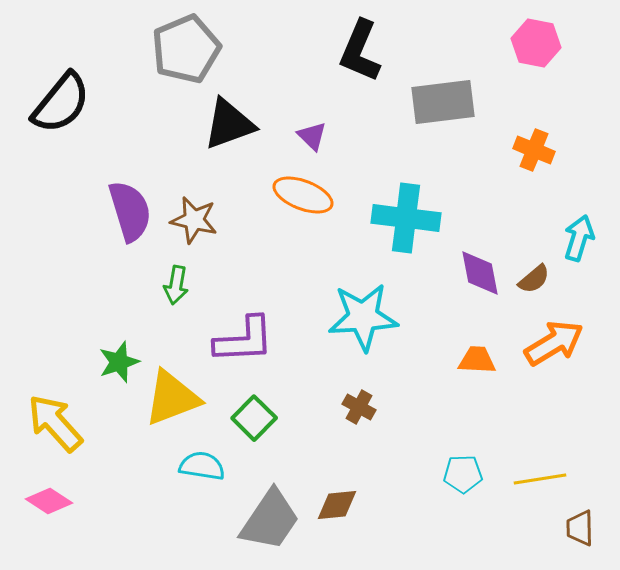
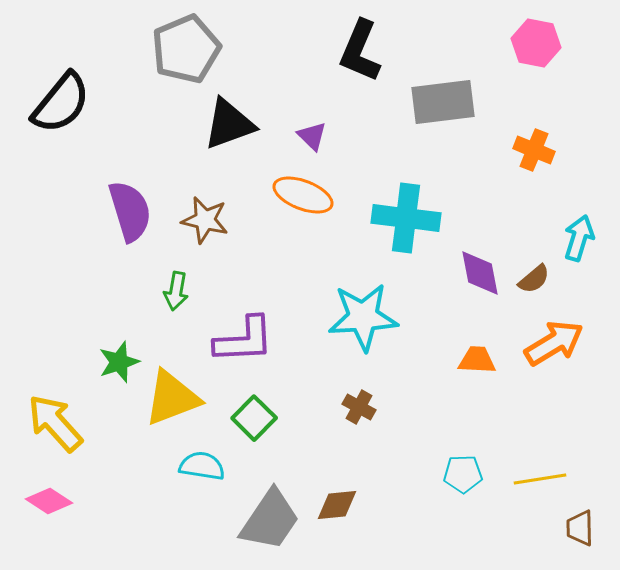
brown star: moved 11 px right
green arrow: moved 6 px down
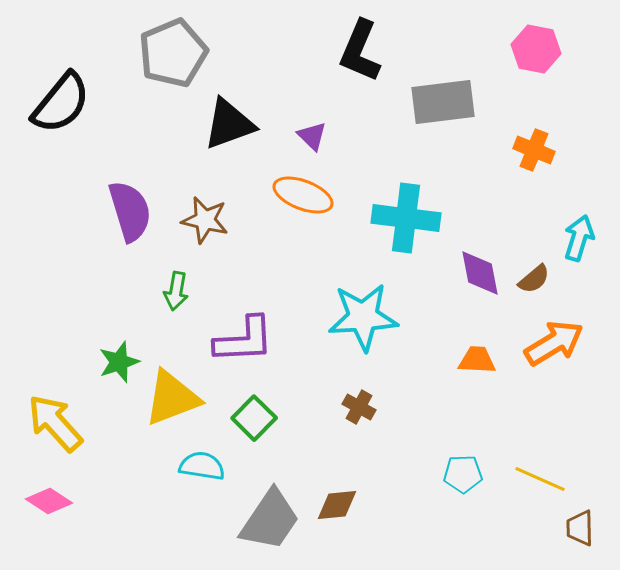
pink hexagon: moved 6 px down
gray pentagon: moved 13 px left, 4 px down
yellow line: rotated 33 degrees clockwise
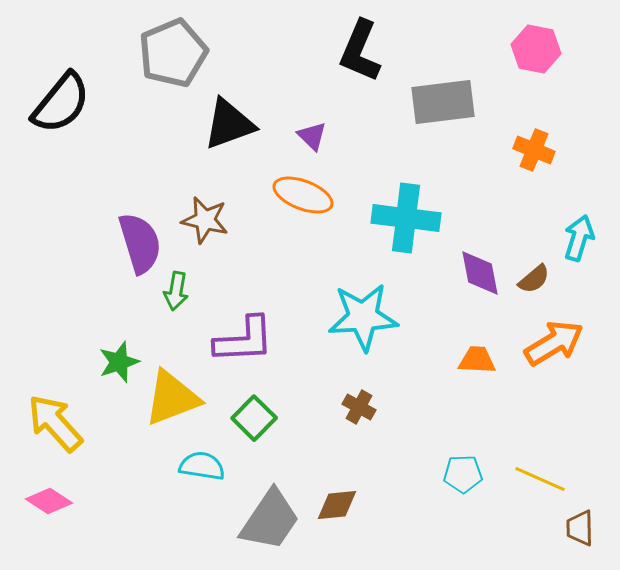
purple semicircle: moved 10 px right, 32 px down
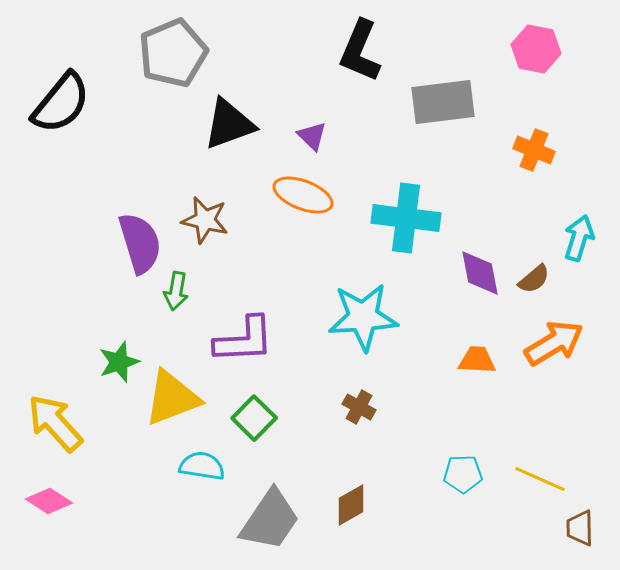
brown diamond: moved 14 px right; rotated 24 degrees counterclockwise
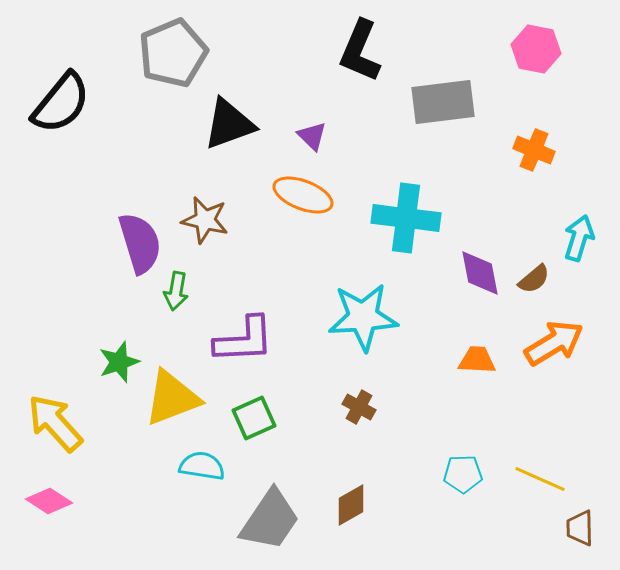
green square: rotated 21 degrees clockwise
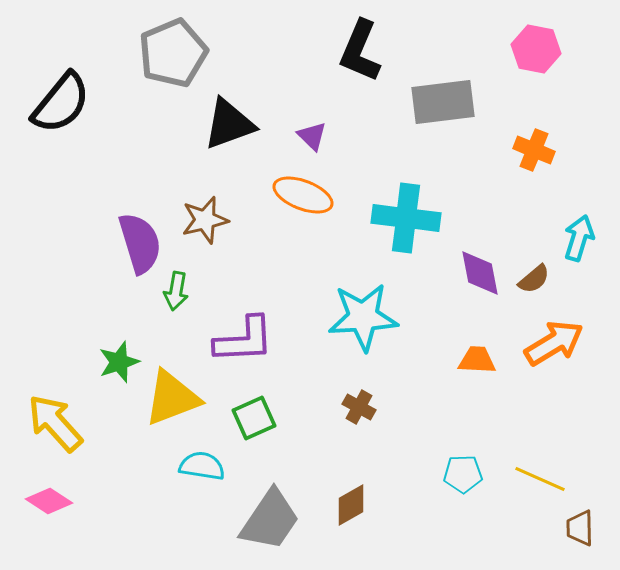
brown star: rotated 27 degrees counterclockwise
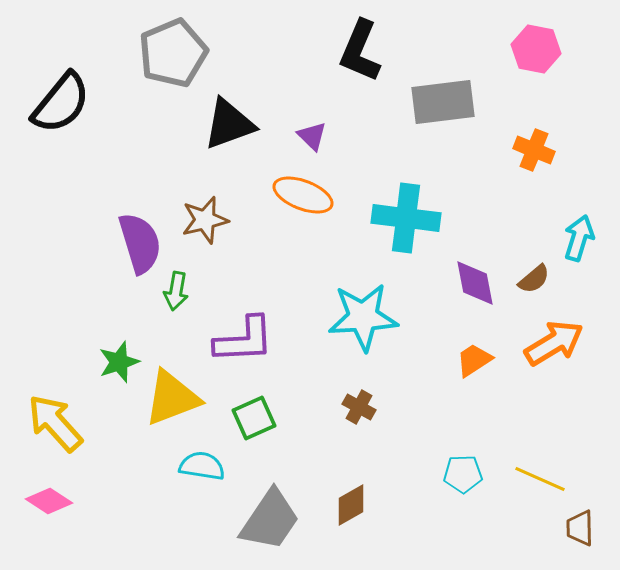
purple diamond: moved 5 px left, 10 px down
orange trapezoid: moved 3 px left; rotated 36 degrees counterclockwise
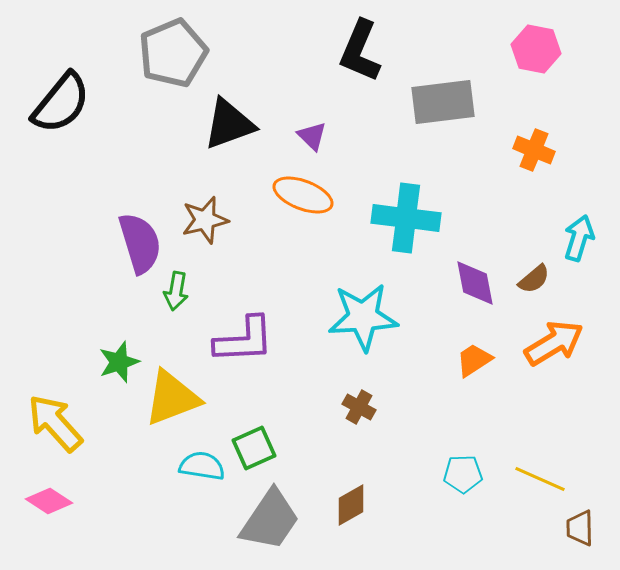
green square: moved 30 px down
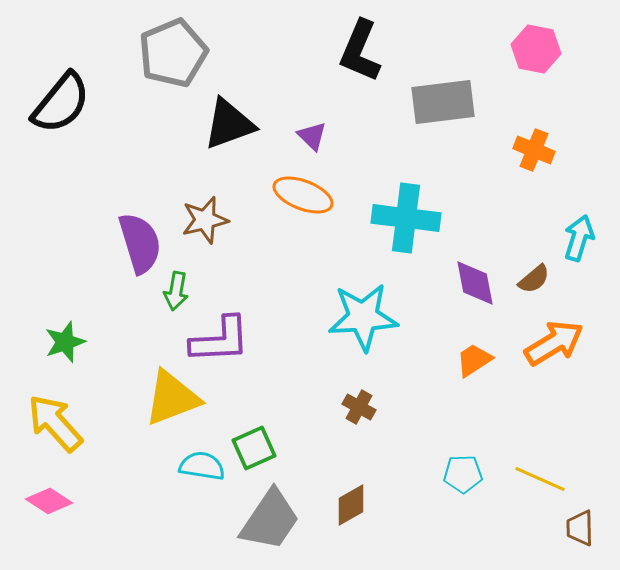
purple L-shape: moved 24 px left
green star: moved 54 px left, 20 px up
